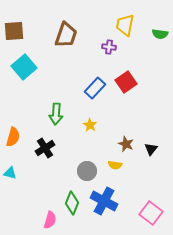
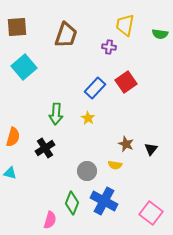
brown square: moved 3 px right, 4 px up
yellow star: moved 2 px left, 7 px up
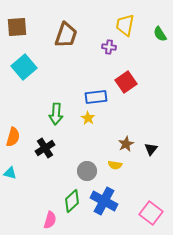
green semicircle: rotated 49 degrees clockwise
blue rectangle: moved 1 px right, 9 px down; rotated 40 degrees clockwise
brown star: rotated 21 degrees clockwise
green diamond: moved 2 px up; rotated 25 degrees clockwise
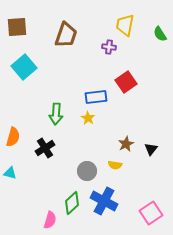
green diamond: moved 2 px down
pink square: rotated 20 degrees clockwise
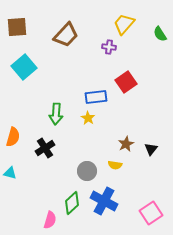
yellow trapezoid: moved 1 px left, 1 px up; rotated 30 degrees clockwise
brown trapezoid: rotated 24 degrees clockwise
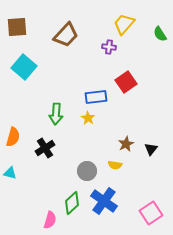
cyan square: rotated 10 degrees counterclockwise
blue cross: rotated 8 degrees clockwise
